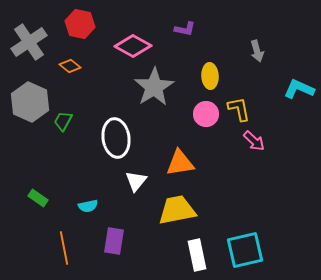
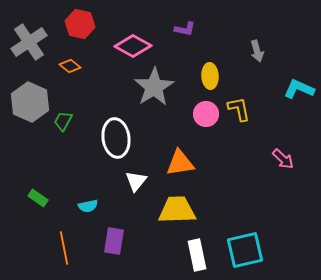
pink arrow: moved 29 px right, 18 px down
yellow trapezoid: rotated 9 degrees clockwise
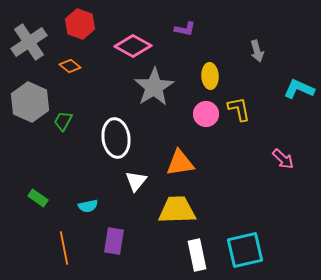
red hexagon: rotated 8 degrees clockwise
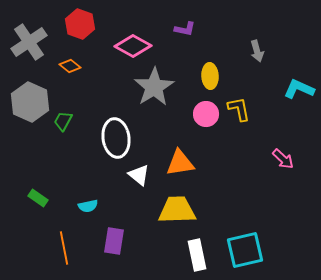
white triangle: moved 3 px right, 6 px up; rotated 30 degrees counterclockwise
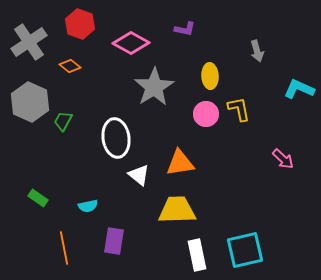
pink diamond: moved 2 px left, 3 px up
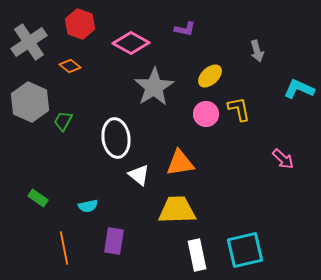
yellow ellipse: rotated 50 degrees clockwise
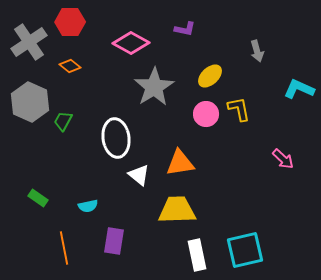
red hexagon: moved 10 px left, 2 px up; rotated 20 degrees counterclockwise
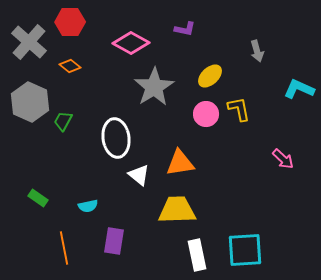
gray cross: rotated 15 degrees counterclockwise
cyan square: rotated 9 degrees clockwise
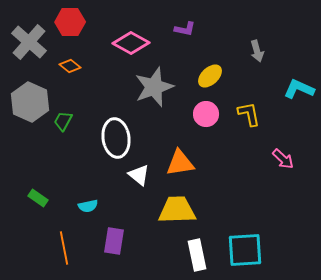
gray star: rotated 12 degrees clockwise
yellow L-shape: moved 10 px right, 5 px down
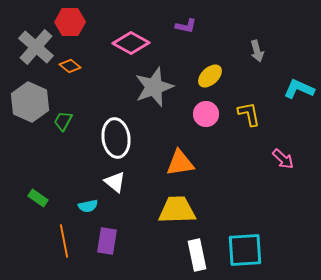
purple L-shape: moved 1 px right, 3 px up
gray cross: moved 7 px right, 5 px down
white triangle: moved 24 px left, 7 px down
purple rectangle: moved 7 px left
orange line: moved 7 px up
